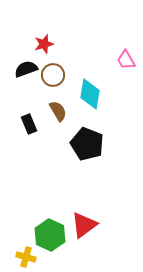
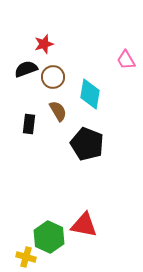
brown circle: moved 2 px down
black rectangle: rotated 30 degrees clockwise
red triangle: rotated 48 degrees clockwise
green hexagon: moved 1 px left, 2 px down
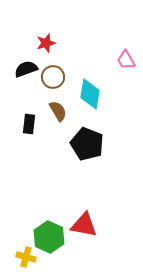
red star: moved 2 px right, 1 px up
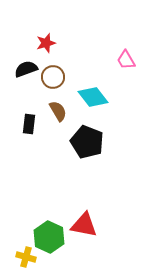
cyan diamond: moved 3 px right, 3 px down; rotated 48 degrees counterclockwise
black pentagon: moved 2 px up
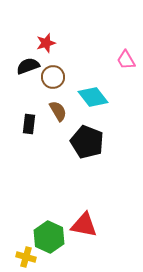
black semicircle: moved 2 px right, 3 px up
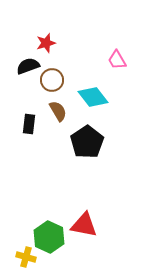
pink trapezoid: moved 9 px left
brown circle: moved 1 px left, 3 px down
black pentagon: rotated 16 degrees clockwise
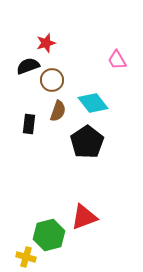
cyan diamond: moved 6 px down
brown semicircle: rotated 50 degrees clockwise
red triangle: moved 8 px up; rotated 32 degrees counterclockwise
green hexagon: moved 2 px up; rotated 20 degrees clockwise
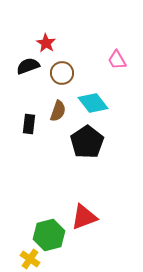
red star: rotated 24 degrees counterclockwise
brown circle: moved 10 px right, 7 px up
yellow cross: moved 4 px right, 2 px down; rotated 18 degrees clockwise
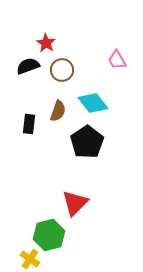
brown circle: moved 3 px up
red triangle: moved 9 px left, 14 px up; rotated 24 degrees counterclockwise
